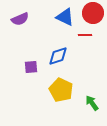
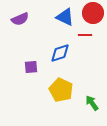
blue diamond: moved 2 px right, 3 px up
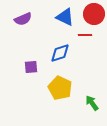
red circle: moved 1 px right, 1 px down
purple semicircle: moved 3 px right
yellow pentagon: moved 1 px left, 2 px up
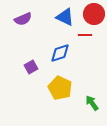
purple square: rotated 24 degrees counterclockwise
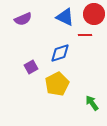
yellow pentagon: moved 3 px left, 4 px up; rotated 20 degrees clockwise
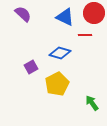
red circle: moved 1 px up
purple semicircle: moved 5 px up; rotated 114 degrees counterclockwise
blue diamond: rotated 35 degrees clockwise
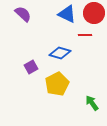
blue triangle: moved 2 px right, 3 px up
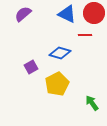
purple semicircle: rotated 84 degrees counterclockwise
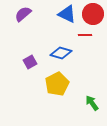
red circle: moved 1 px left, 1 px down
blue diamond: moved 1 px right
purple square: moved 1 px left, 5 px up
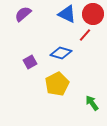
red line: rotated 48 degrees counterclockwise
